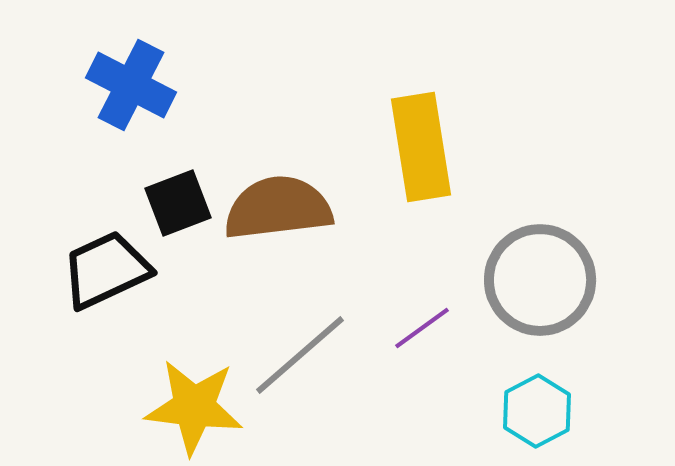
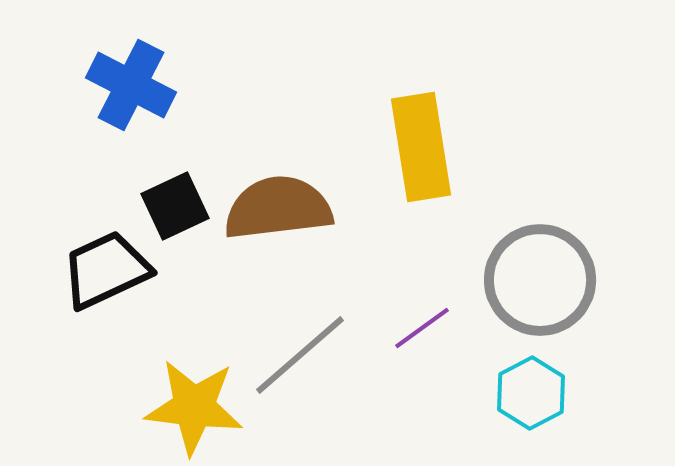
black square: moved 3 px left, 3 px down; rotated 4 degrees counterclockwise
cyan hexagon: moved 6 px left, 18 px up
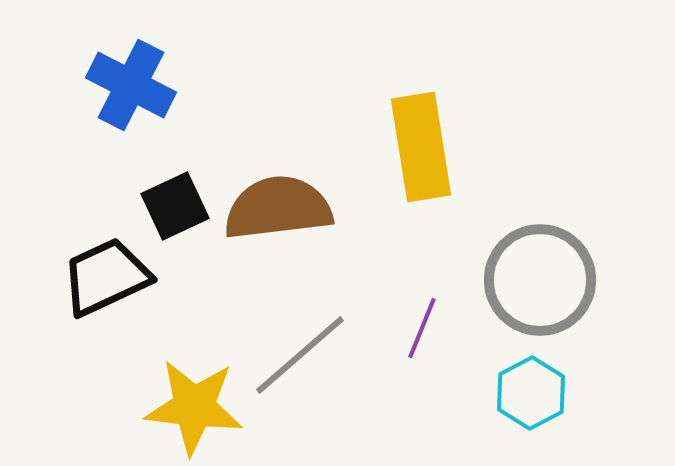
black trapezoid: moved 7 px down
purple line: rotated 32 degrees counterclockwise
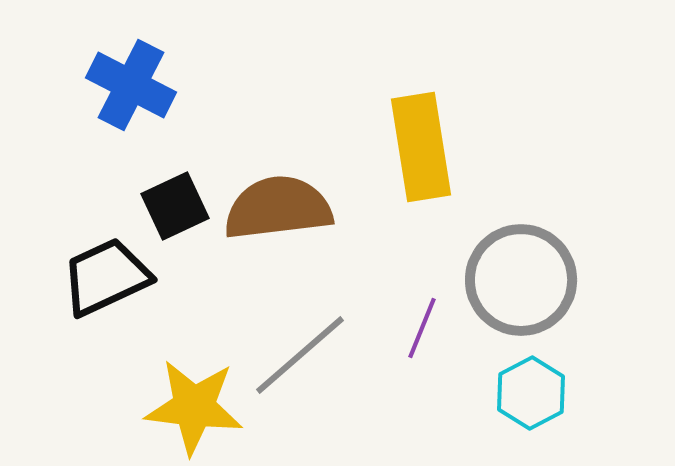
gray circle: moved 19 px left
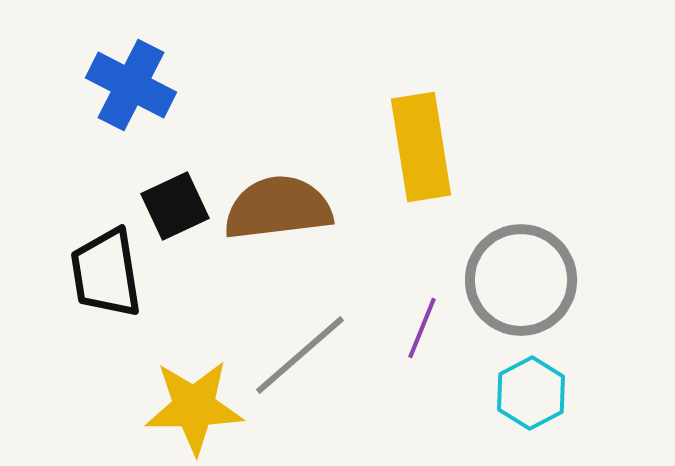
black trapezoid: moved 4 px up; rotated 74 degrees counterclockwise
yellow star: rotated 8 degrees counterclockwise
